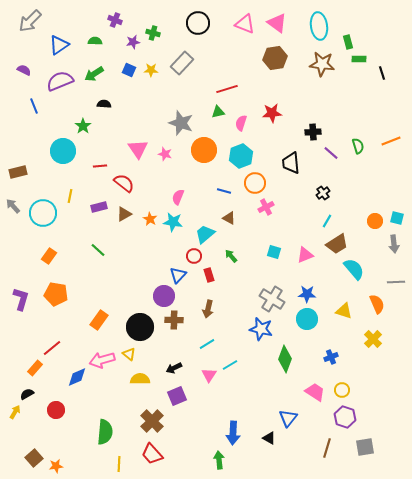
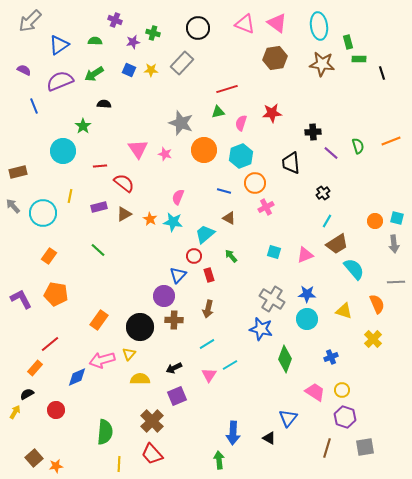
black circle at (198, 23): moved 5 px down
purple L-shape at (21, 299): rotated 45 degrees counterclockwise
red line at (52, 348): moved 2 px left, 4 px up
yellow triangle at (129, 354): rotated 32 degrees clockwise
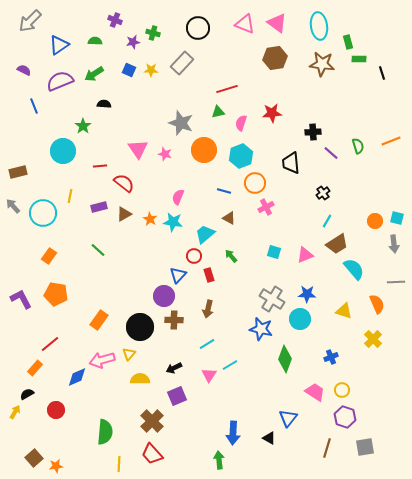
cyan circle at (307, 319): moved 7 px left
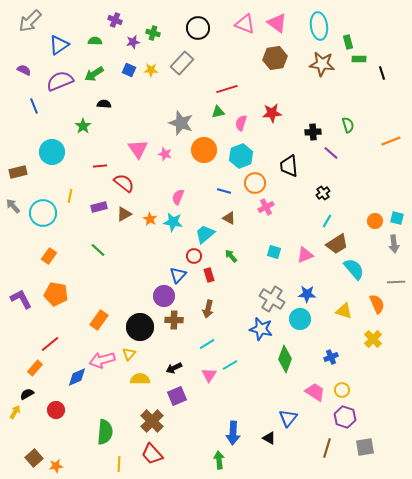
green semicircle at (358, 146): moved 10 px left, 21 px up
cyan circle at (63, 151): moved 11 px left, 1 px down
black trapezoid at (291, 163): moved 2 px left, 3 px down
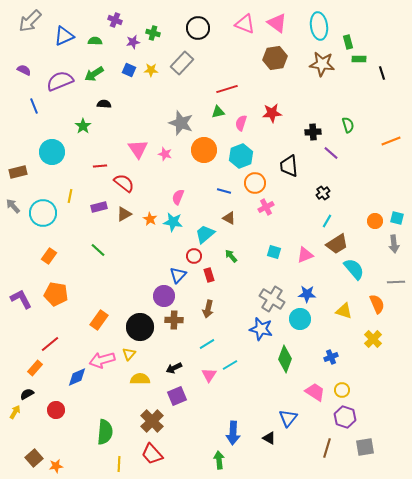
blue triangle at (59, 45): moved 5 px right, 9 px up; rotated 10 degrees clockwise
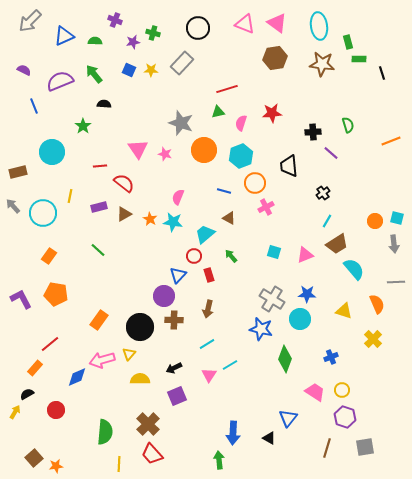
green arrow at (94, 74): rotated 84 degrees clockwise
brown cross at (152, 421): moved 4 px left, 3 px down
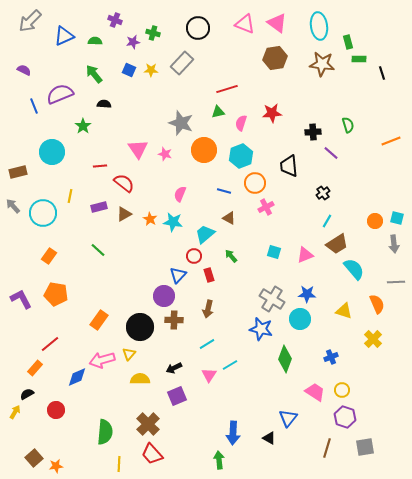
purple semicircle at (60, 81): moved 13 px down
pink semicircle at (178, 197): moved 2 px right, 3 px up
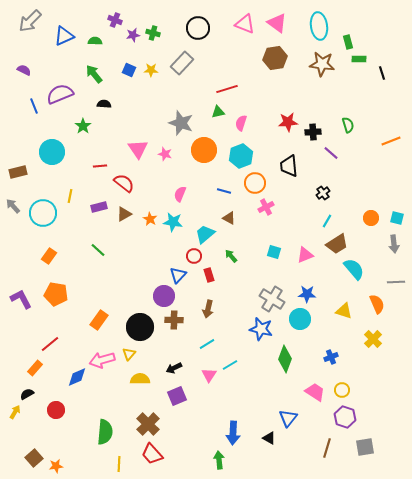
purple star at (133, 42): moved 7 px up
red star at (272, 113): moved 16 px right, 9 px down
orange circle at (375, 221): moved 4 px left, 3 px up
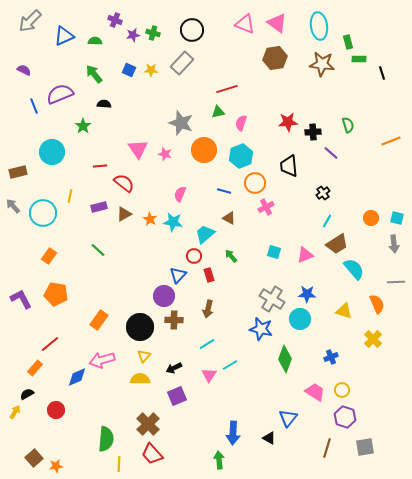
black circle at (198, 28): moved 6 px left, 2 px down
yellow triangle at (129, 354): moved 15 px right, 2 px down
green semicircle at (105, 432): moved 1 px right, 7 px down
